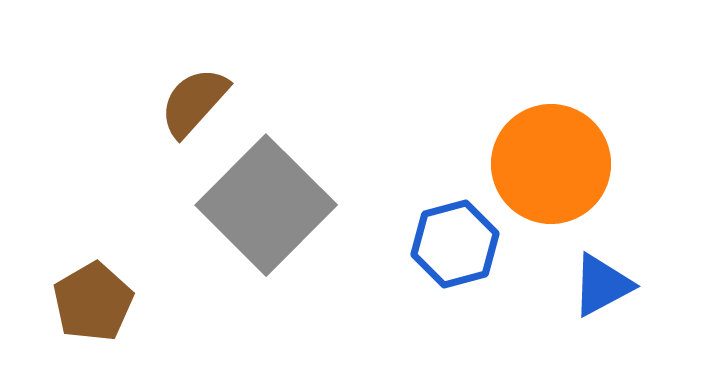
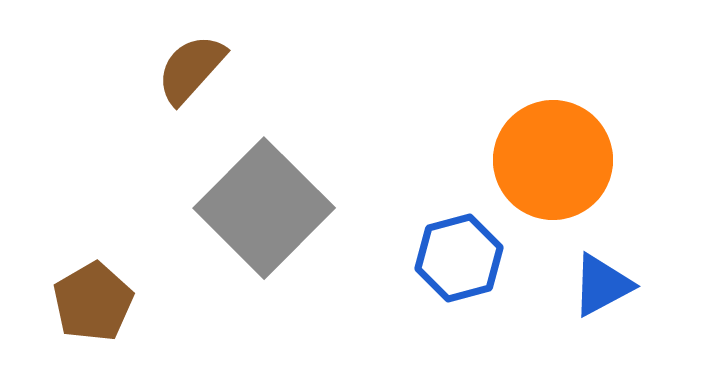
brown semicircle: moved 3 px left, 33 px up
orange circle: moved 2 px right, 4 px up
gray square: moved 2 px left, 3 px down
blue hexagon: moved 4 px right, 14 px down
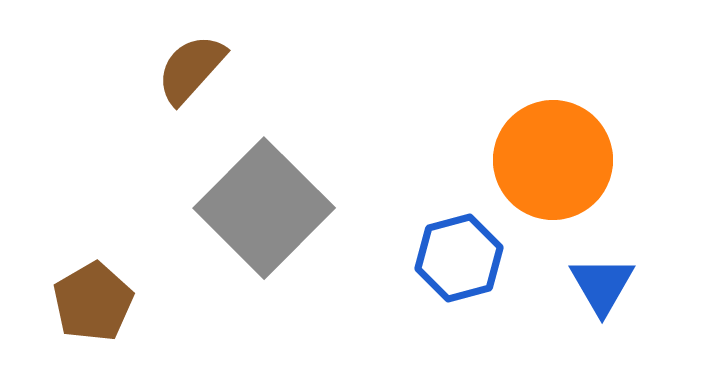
blue triangle: rotated 32 degrees counterclockwise
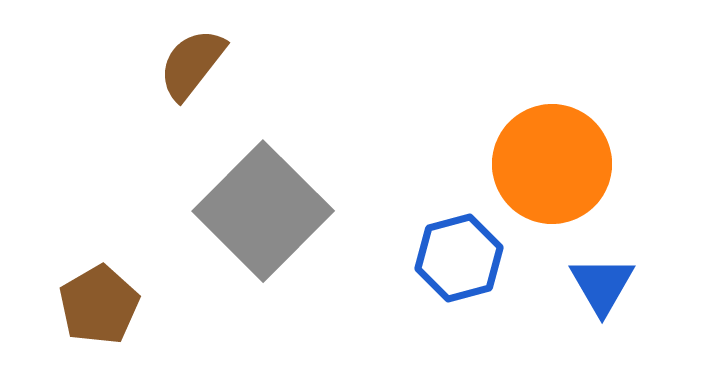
brown semicircle: moved 1 px right, 5 px up; rotated 4 degrees counterclockwise
orange circle: moved 1 px left, 4 px down
gray square: moved 1 px left, 3 px down
brown pentagon: moved 6 px right, 3 px down
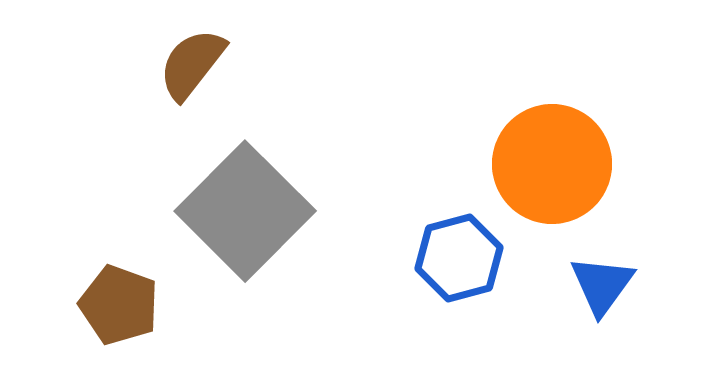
gray square: moved 18 px left
blue triangle: rotated 6 degrees clockwise
brown pentagon: moved 20 px right; rotated 22 degrees counterclockwise
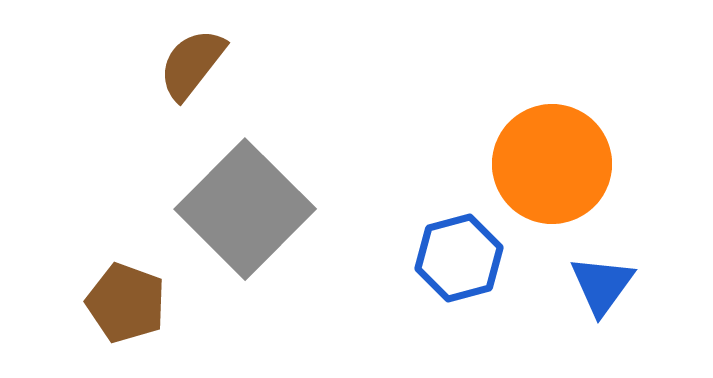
gray square: moved 2 px up
brown pentagon: moved 7 px right, 2 px up
